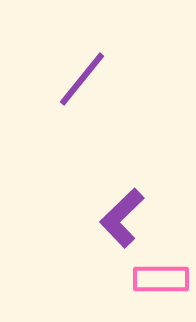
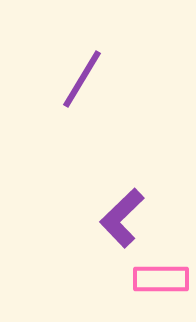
purple line: rotated 8 degrees counterclockwise
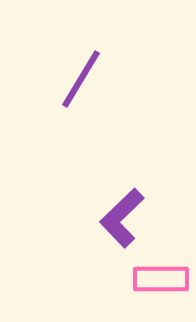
purple line: moved 1 px left
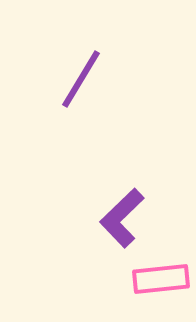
pink rectangle: rotated 6 degrees counterclockwise
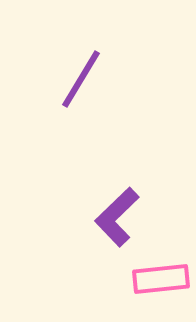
purple L-shape: moved 5 px left, 1 px up
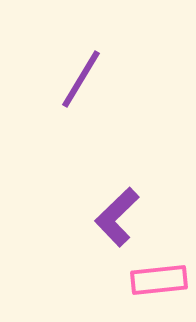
pink rectangle: moved 2 px left, 1 px down
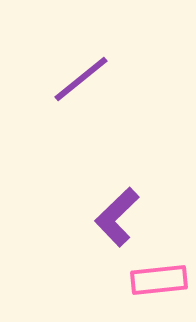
purple line: rotated 20 degrees clockwise
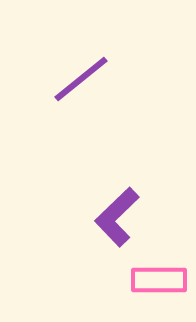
pink rectangle: rotated 6 degrees clockwise
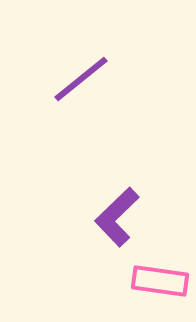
pink rectangle: moved 1 px right, 1 px down; rotated 8 degrees clockwise
